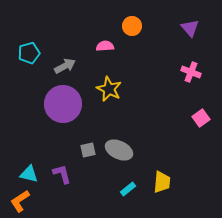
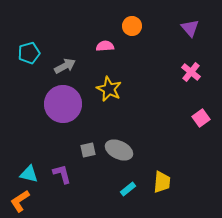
pink cross: rotated 18 degrees clockwise
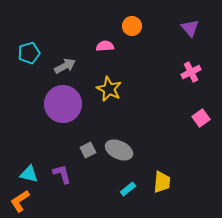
pink cross: rotated 24 degrees clockwise
gray square: rotated 14 degrees counterclockwise
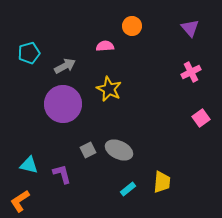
cyan triangle: moved 9 px up
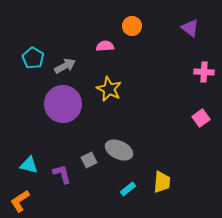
purple triangle: rotated 12 degrees counterclockwise
cyan pentagon: moved 4 px right, 5 px down; rotated 25 degrees counterclockwise
pink cross: moved 13 px right; rotated 30 degrees clockwise
gray square: moved 1 px right, 10 px down
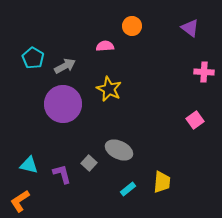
pink square: moved 6 px left, 2 px down
gray square: moved 3 px down; rotated 21 degrees counterclockwise
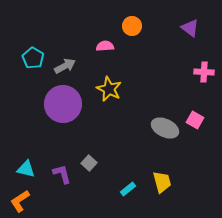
pink square: rotated 24 degrees counterclockwise
gray ellipse: moved 46 px right, 22 px up
cyan triangle: moved 3 px left, 4 px down
yellow trapezoid: rotated 20 degrees counterclockwise
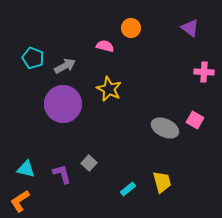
orange circle: moved 1 px left, 2 px down
pink semicircle: rotated 18 degrees clockwise
cyan pentagon: rotated 10 degrees counterclockwise
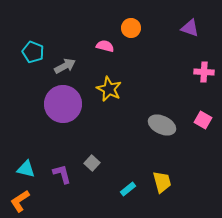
purple triangle: rotated 18 degrees counterclockwise
cyan pentagon: moved 6 px up
pink square: moved 8 px right
gray ellipse: moved 3 px left, 3 px up
gray square: moved 3 px right
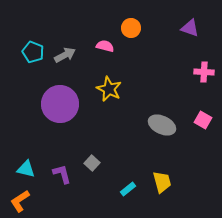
gray arrow: moved 11 px up
purple circle: moved 3 px left
